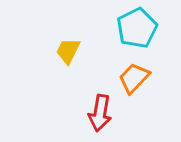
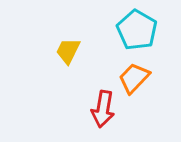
cyan pentagon: moved 2 px down; rotated 15 degrees counterclockwise
red arrow: moved 3 px right, 4 px up
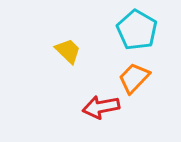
yellow trapezoid: rotated 108 degrees clockwise
red arrow: moved 2 px left, 2 px up; rotated 69 degrees clockwise
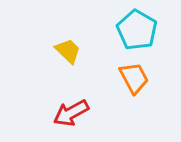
orange trapezoid: rotated 108 degrees clockwise
red arrow: moved 30 px left, 6 px down; rotated 18 degrees counterclockwise
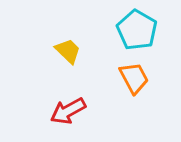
red arrow: moved 3 px left, 2 px up
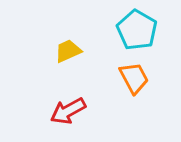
yellow trapezoid: rotated 68 degrees counterclockwise
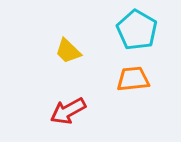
yellow trapezoid: rotated 112 degrees counterclockwise
orange trapezoid: moved 1 px left, 1 px down; rotated 68 degrees counterclockwise
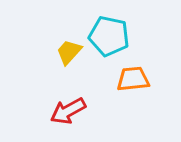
cyan pentagon: moved 28 px left, 6 px down; rotated 18 degrees counterclockwise
yellow trapezoid: moved 1 px right, 1 px down; rotated 88 degrees clockwise
